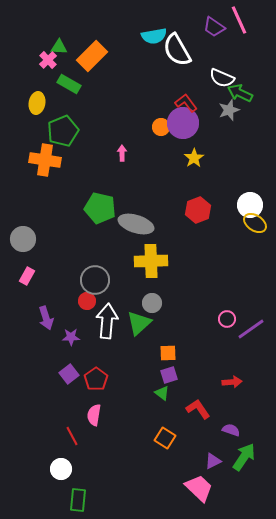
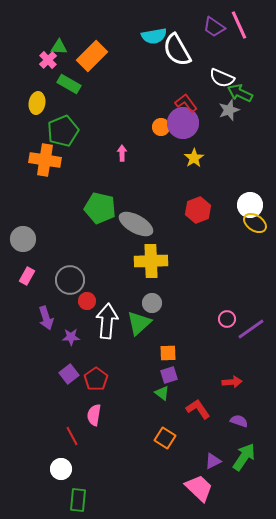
pink line at (239, 20): moved 5 px down
gray ellipse at (136, 224): rotated 12 degrees clockwise
gray circle at (95, 280): moved 25 px left
purple semicircle at (231, 430): moved 8 px right, 9 px up
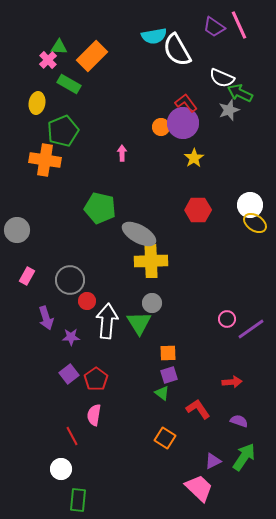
red hexagon at (198, 210): rotated 20 degrees clockwise
gray ellipse at (136, 224): moved 3 px right, 10 px down
gray circle at (23, 239): moved 6 px left, 9 px up
green triangle at (139, 323): rotated 20 degrees counterclockwise
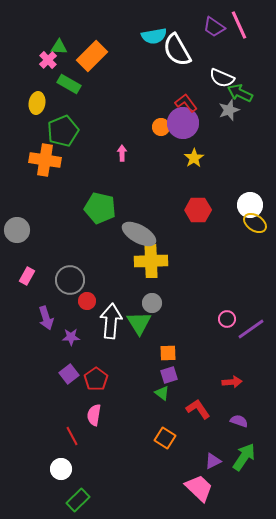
white arrow at (107, 321): moved 4 px right
green rectangle at (78, 500): rotated 40 degrees clockwise
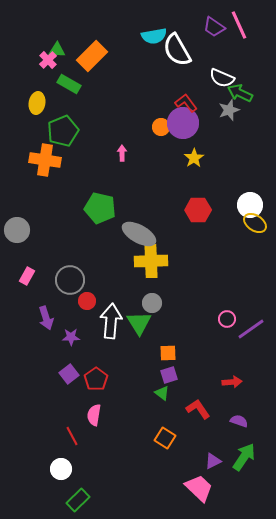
green triangle at (59, 47): moved 2 px left, 3 px down
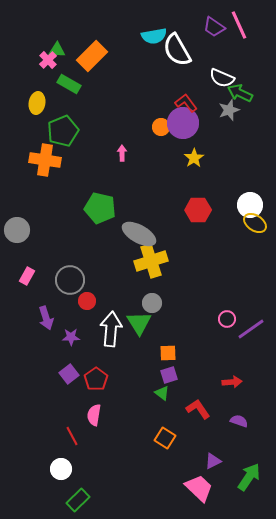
yellow cross at (151, 261): rotated 16 degrees counterclockwise
white arrow at (111, 321): moved 8 px down
green arrow at (244, 457): moved 5 px right, 20 px down
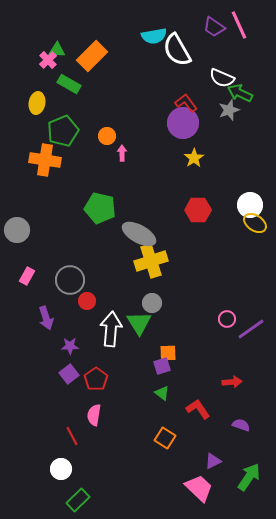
orange circle at (161, 127): moved 54 px left, 9 px down
purple star at (71, 337): moved 1 px left, 9 px down
purple square at (169, 375): moved 7 px left, 9 px up
purple semicircle at (239, 421): moved 2 px right, 4 px down
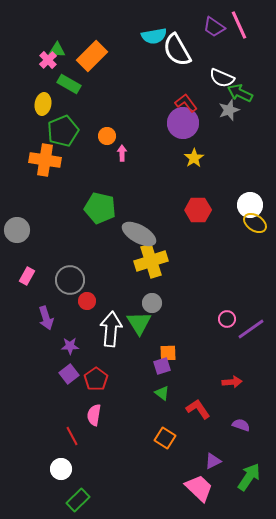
yellow ellipse at (37, 103): moved 6 px right, 1 px down
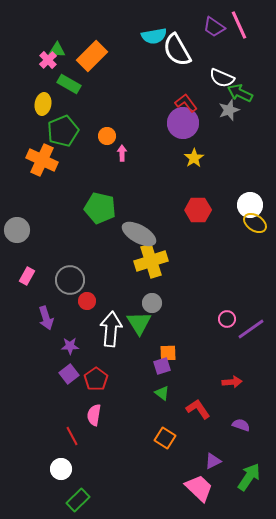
orange cross at (45, 160): moved 3 px left; rotated 16 degrees clockwise
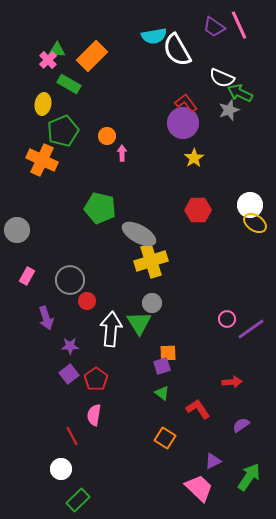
purple semicircle at (241, 425): rotated 54 degrees counterclockwise
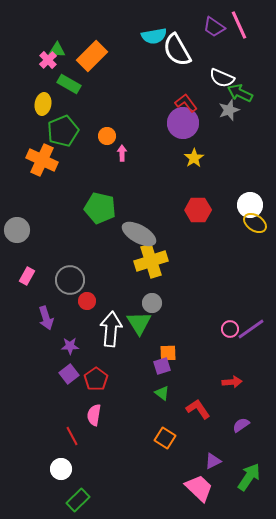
pink circle at (227, 319): moved 3 px right, 10 px down
